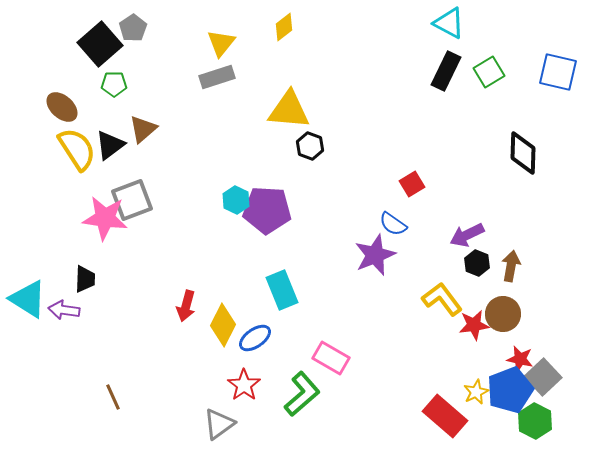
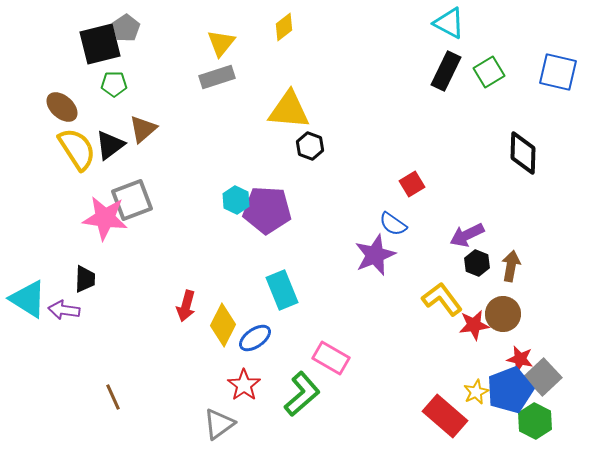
gray pentagon at (133, 28): moved 7 px left
black square at (100, 44): rotated 27 degrees clockwise
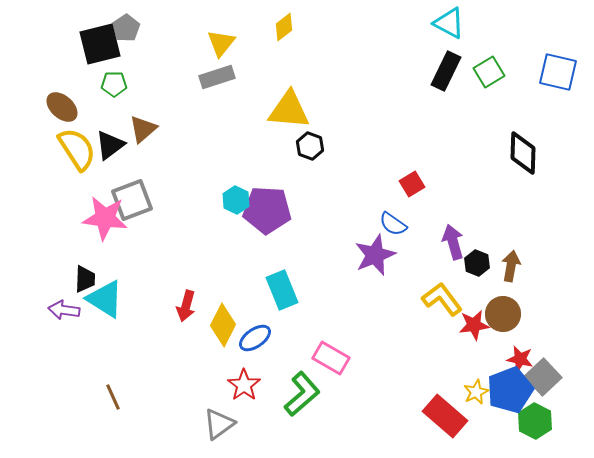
purple arrow at (467, 235): moved 14 px left, 7 px down; rotated 100 degrees clockwise
cyan triangle at (28, 299): moved 77 px right
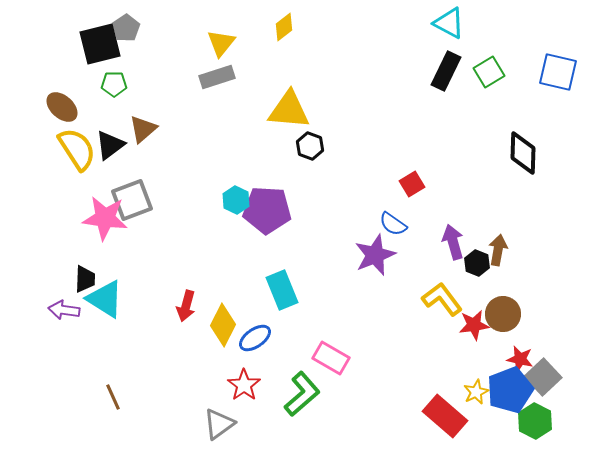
brown arrow at (511, 266): moved 13 px left, 16 px up
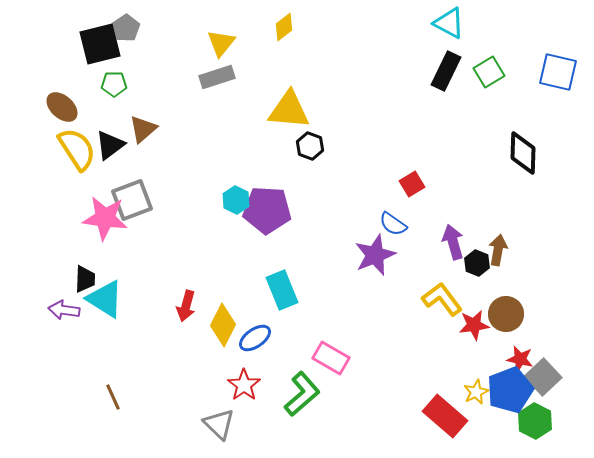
brown circle at (503, 314): moved 3 px right
gray triangle at (219, 424): rotated 40 degrees counterclockwise
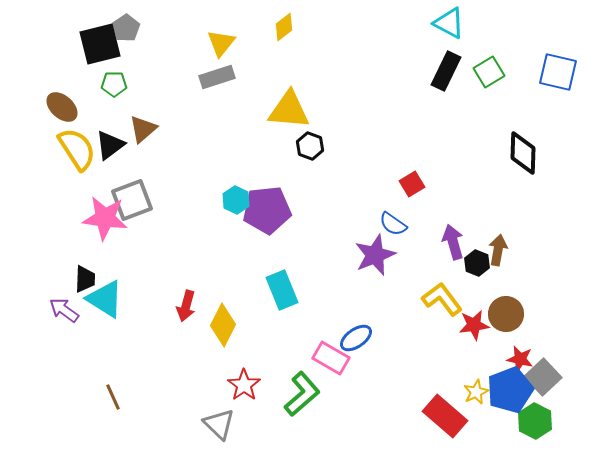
purple pentagon at (267, 210): rotated 9 degrees counterclockwise
purple arrow at (64, 310): rotated 28 degrees clockwise
blue ellipse at (255, 338): moved 101 px right
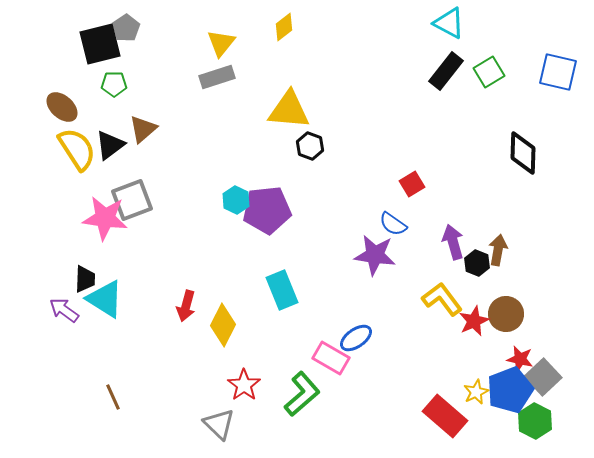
black rectangle at (446, 71): rotated 12 degrees clockwise
purple star at (375, 255): rotated 30 degrees clockwise
red star at (474, 325): moved 4 px up; rotated 16 degrees counterclockwise
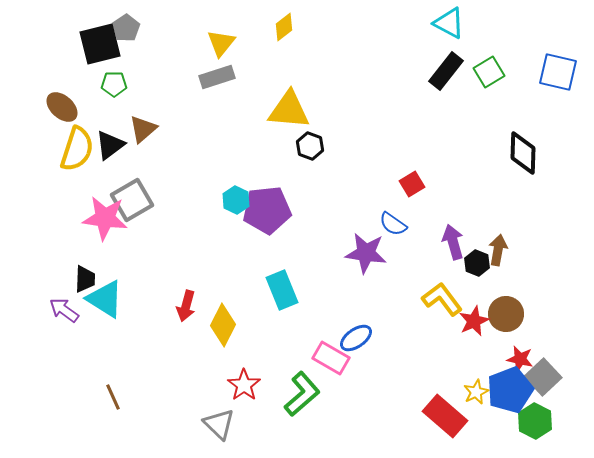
yellow semicircle at (77, 149): rotated 51 degrees clockwise
gray square at (132, 200): rotated 9 degrees counterclockwise
purple star at (375, 255): moved 9 px left, 2 px up
